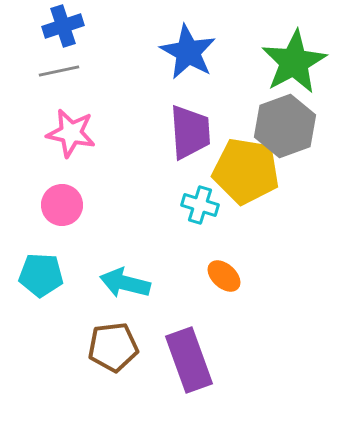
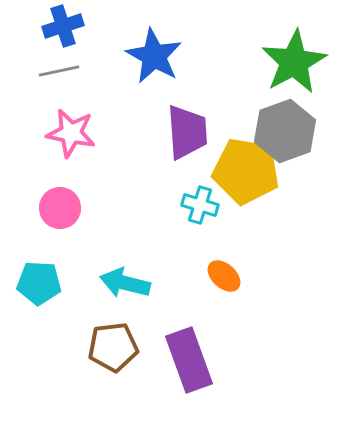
blue star: moved 34 px left, 4 px down
gray hexagon: moved 5 px down
purple trapezoid: moved 3 px left
pink circle: moved 2 px left, 3 px down
cyan pentagon: moved 2 px left, 8 px down
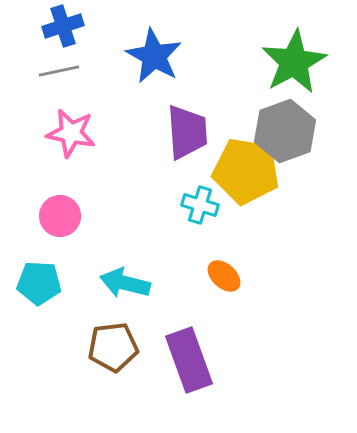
pink circle: moved 8 px down
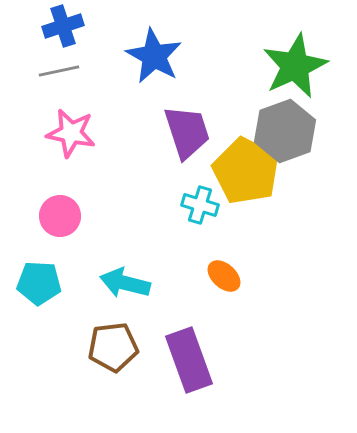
green star: moved 1 px right, 4 px down; rotated 4 degrees clockwise
purple trapezoid: rotated 14 degrees counterclockwise
yellow pentagon: rotated 18 degrees clockwise
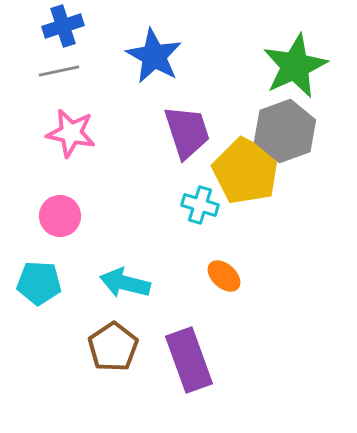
brown pentagon: rotated 27 degrees counterclockwise
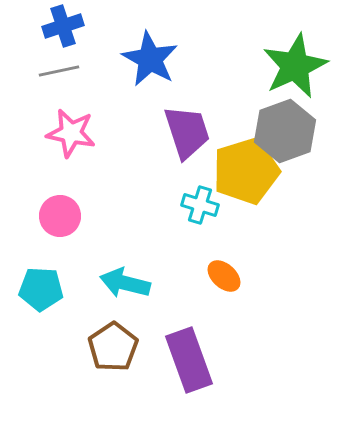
blue star: moved 4 px left, 3 px down
yellow pentagon: rotated 28 degrees clockwise
cyan pentagon: moved 2 px right, 6 px down
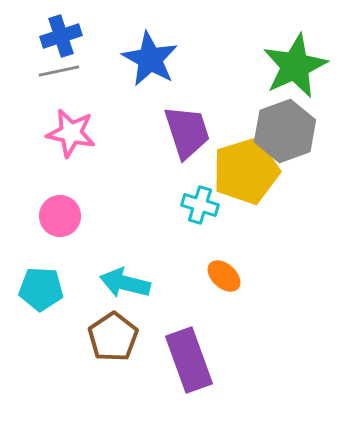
blue cross: moved 2 px left, 10 px down
brown pentagon: moved 10 px up
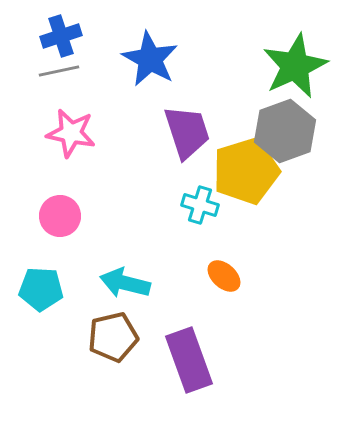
brown pentagon: rotated 21 degrees clockwise
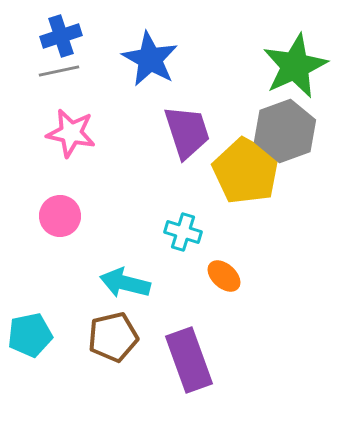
yellow pentagon: rotated 26 degrees counterclockwise
cyan cross: moved 17 px left, 27 px down
cyan pentagon: moved 11 px left, 46 px down; rotated 15 degrees counterclockwise
